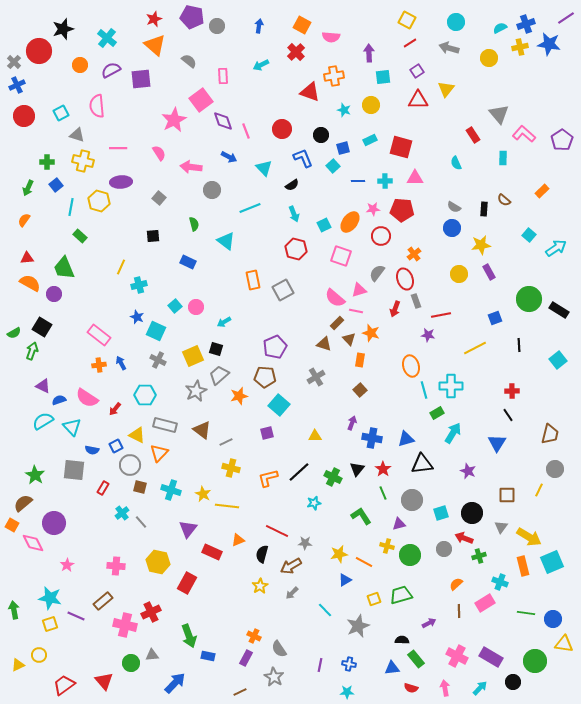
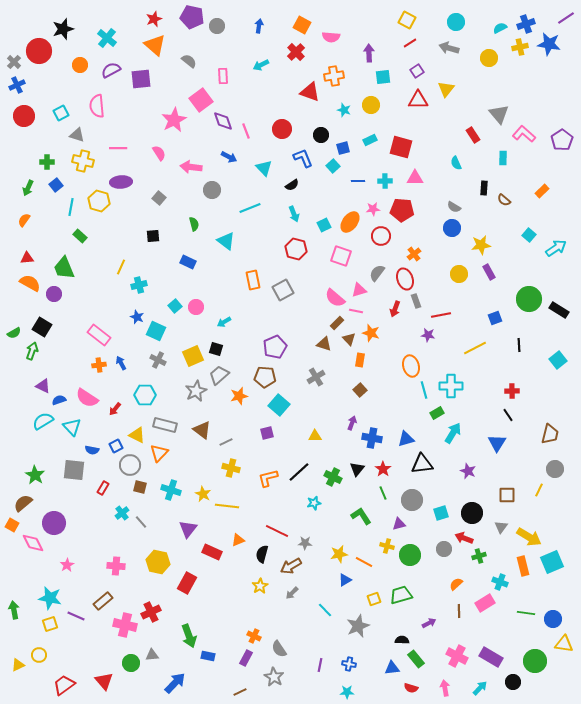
black rectangle at (484, 209): moved 21 px up
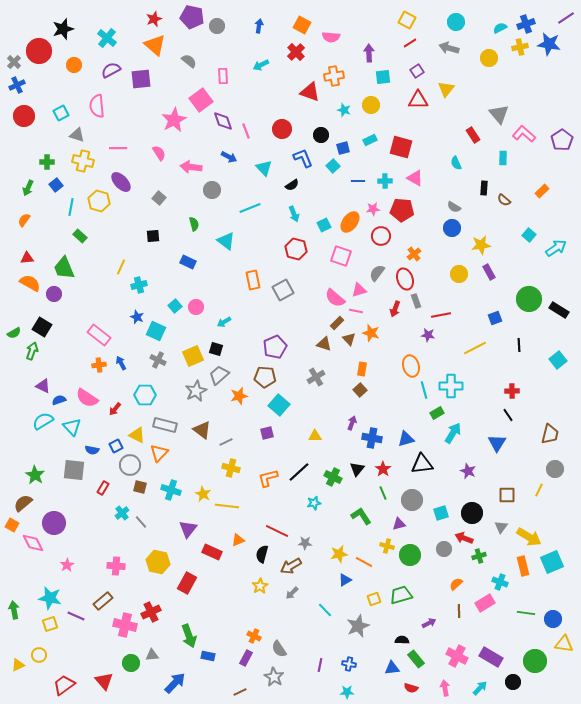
orange circle at (80, 65): moved 6 px left
pink triangle at (415, 178): rotated 30 degrees clockwise
purple ellipse at (121, 182): rotated 50 degrees clockwise
orange rectangle at (360, 360): moved 2 px right, 9 px down
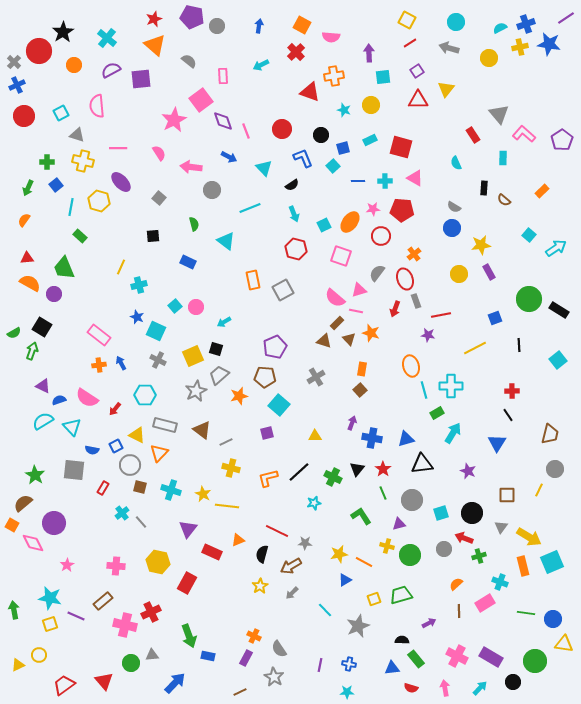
black star at (63, 29): moved 3 px down; rotated 15 degrees counterclockwise
brown triangle at (324, 344): moved 3 px up
